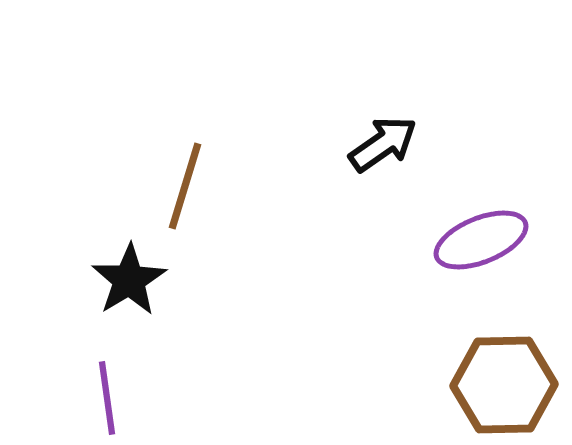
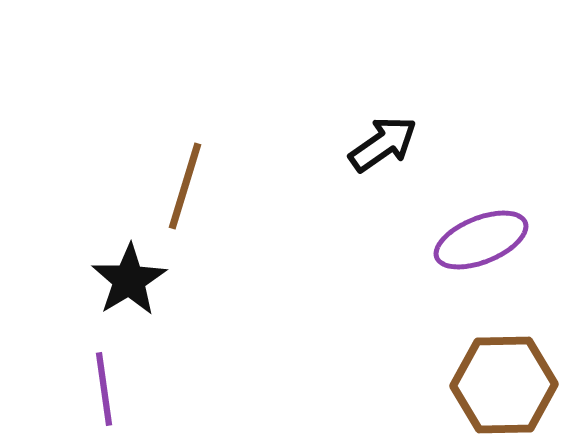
purple line: moved 3 px left, 9 px up
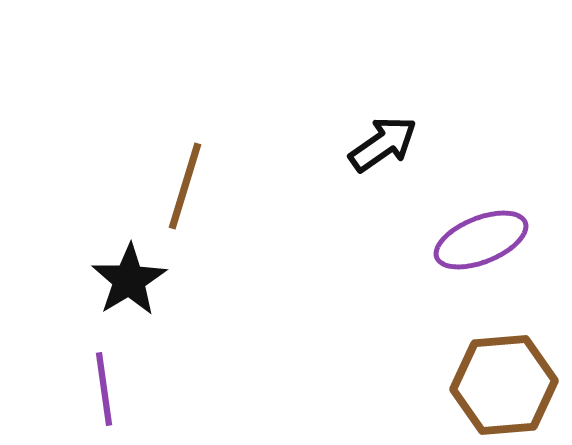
brown hexagon: rotated 4 degrees counterclockwise
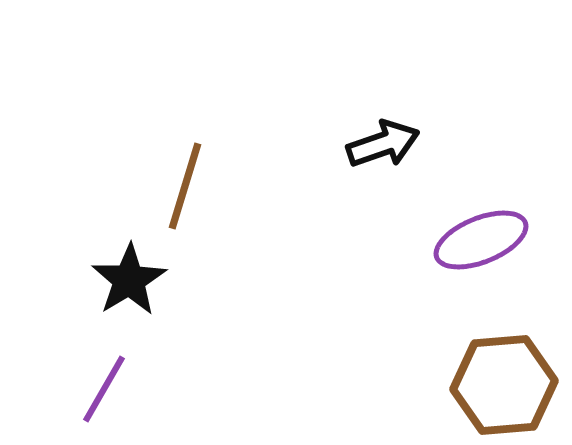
black arrow: rotated 16 degrees clockwise
purple line: rotated 38 degrees clockwise
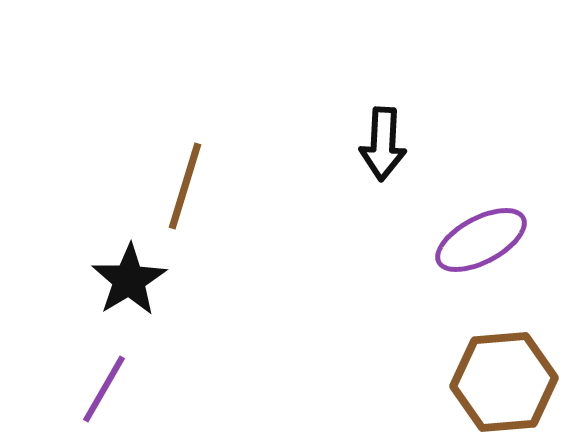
black arrow: rotated 112 degrees clockwise
purple ellipse: rotated 6 degrees counterclockwise
brown hexagon: moved 3 px up
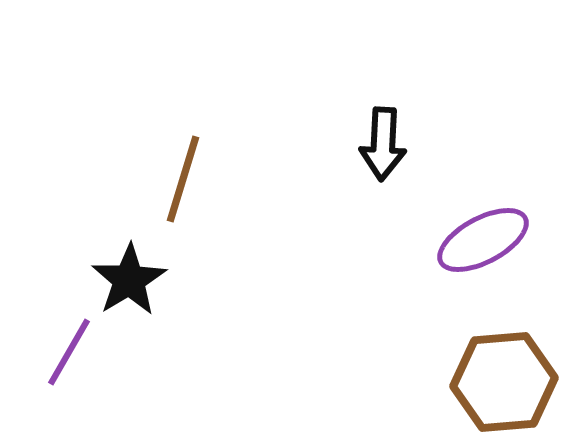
brown line: moved 2 px left, 7 px up
purple ellipse: moved 2 px right
purple line: moved 35 px left, 37 px up
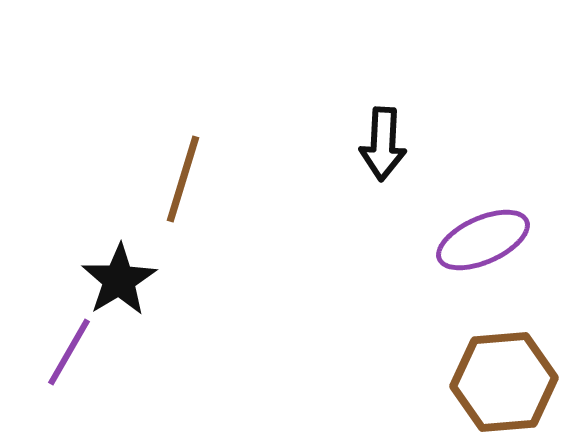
purple ellipse: rotated 4 degrees clockwise
black star: moved 10 px left
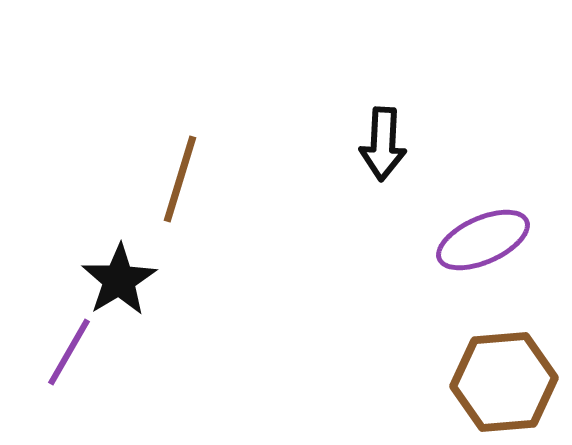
brown line: moved 3 px left
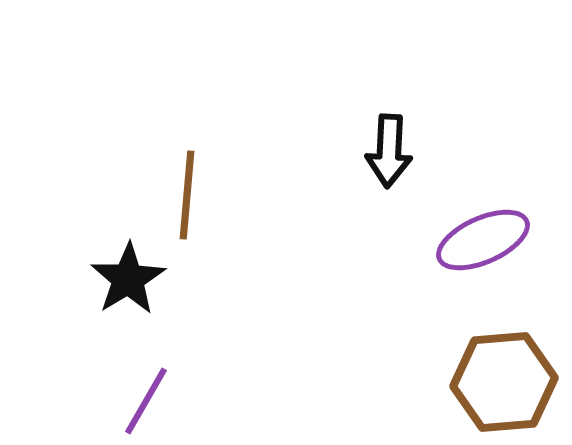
black arrow: moved 6 px right, 7 px down
brown line: moved 7 px right, 16 px down; rotated 12 degrees counterclockwise
black star: moved 9 px right, 1 px up
purple line: moved 77 px right, 49 px down
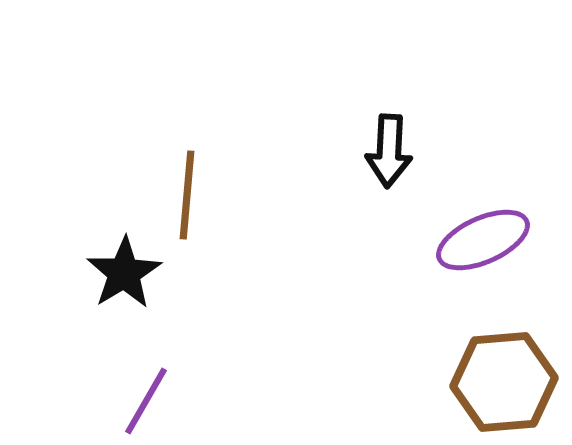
black star: moved 4 px left, 6 px up
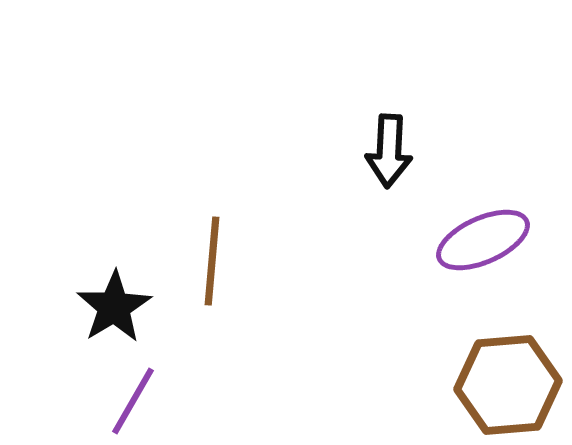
brown line: moved 25 px right, 66 px down
black star: moved 10 px left, 34 px down
brown hexagon: moved 4 px right, 3 px down
purple line: moved 13 px left
